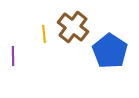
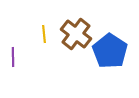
brown cross: moved 3 px right, 7 px down
purple line: moved 1 px down
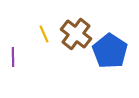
yellow line: rotated 18 degrees counterclockwise
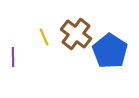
yellow line: moved 3 px down
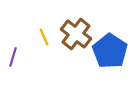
purple line: rotated 18 degrees clockwise
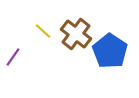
yellow line: moved 1 px left, 6 px up; rotated 24 degrees counterclockwise
purple line: rotated 18 degrees clockwise
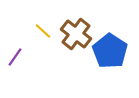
purple line: moved 2 px right
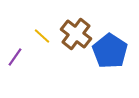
yellow line: moved 1 px left, 5 px down
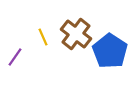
yellow line: moved 1 px right, 1 px down; rotated 24 degrees clockwise
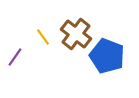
yellow line: rotated 12 degrees counterclockwise
blue pentagon: moved 3 px left, 5 px down; rotated 12 degrees counterclockwise
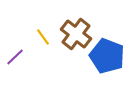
purple line: rotated 12 degrees clockwise
